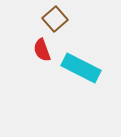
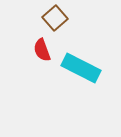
brown square: moved 1 px up
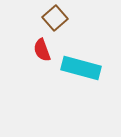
cyan rectangle: rotated 12 degrees counterclockwise
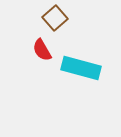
red semicircle: rotated 10 degrees counterclockwise
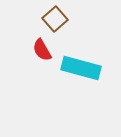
brown square: moved 1 px down
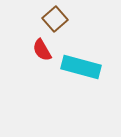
cyan rectangle: moved 1 px up
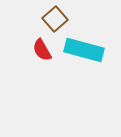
cyan rectangle: moved 3 px right, 17 px up
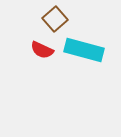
red semicircle: rotated 35 degrees counterclockwise
